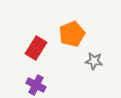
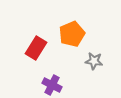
purple cross: moved 16 px right
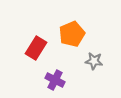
purple cross: moved 3 px right, 5 px up
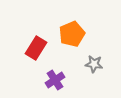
gray star: moved 3 px down
purple cross: rotated 30 degrees clockwise
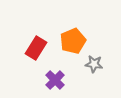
orange pentagon: moved 1 px right, 7 px down
purple cross: rotated 12 degrees counterclockwise
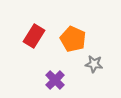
orange pentagon: moved 2 px up; rotated 25 degrees counterclockwise
red rectangle: moved 2 px left, 12 px up
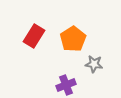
orange pentagon: rotated 15 degrees clockwise
purple cross: moved 11 px right, 5 px down; rotated 24 degrees clockwise
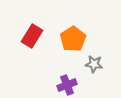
red rectangle: moved 2 px left
purple cross: moved 1 px right
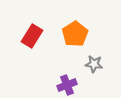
orange pentagon: moved 2 px right, 5 px up
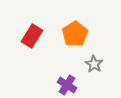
gray star: rotated 24 degrees clockwise
purple cross: rotated 36 degrees counterclockwise
